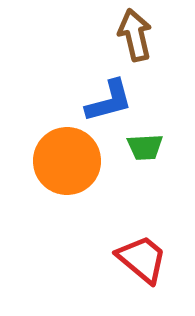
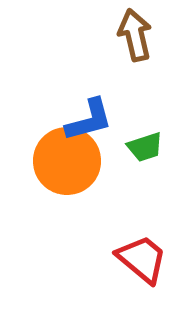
blue L-shape: moved 20 px left, 19 px down
green trapezoid: rotated 15 degrees counterclockwise
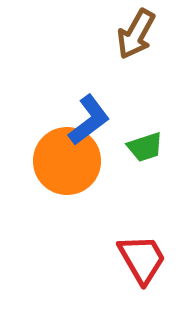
brown arrow: moved 1 px right, 1 px up; rotated 138 degrees counterclockwise
blue L-shape: rotated 22 degrees counterclockwise
red trapezoid: rotated 20 degrees clockwise
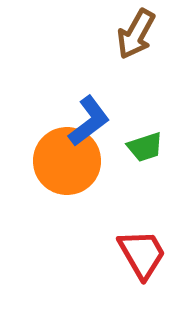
blue L-shape: moved 1 px down
red trapezoid: moved 5 px up
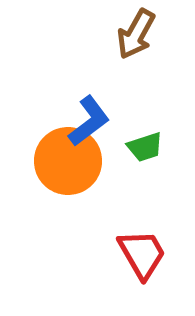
orange circle: moved 1 px right
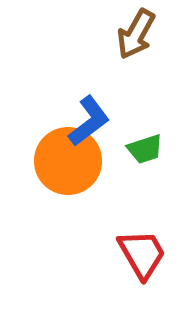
green trapezoid: moved 2 px down
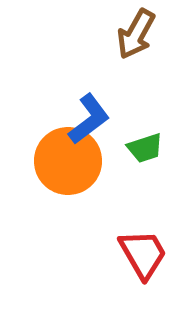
blue L-shape: moved 2 px up
green trapezoid: moved 1 px up
red trapezoid: moved 1 px right
